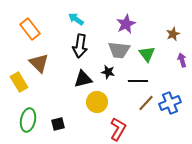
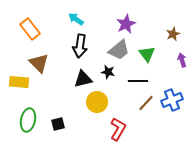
gray trapezoid: rotated 45 degrees counterclockwise
yellow rectangle: rotated 54 degrees counterclockwise
blue cross: moved 2 px right, 3 px up
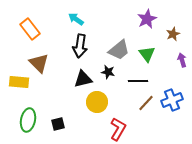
purple star: moved 21 px right, 5 px up
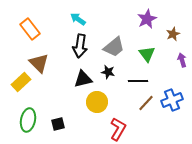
cyan arrow: moved 2 px right
gray trapezoid: moved 5 px left, 3 px up
yellow rectangle: moved 2 px right; rotated 48 degrees counterclockwise
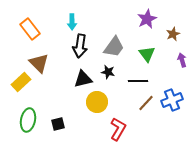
cyan arrow: moved 6 px left, 3 px down; rotated 126 degrees counterclockwise
gray trapezoid: rotated 15 degrees counterclockwise
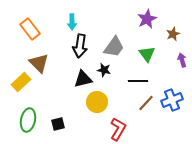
black star: moved 4 px left, 2 px up
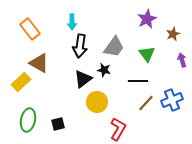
brown triangle: rotated 15 degrees counterclockwise
black triangle: rotated 24 degrees counterclockwise
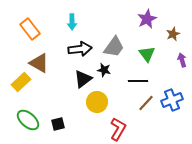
black arrow: moved 3 px down; rotated 105 degrees counterclockwise
green ellipse: rotated 60 degrees counterclockwise
